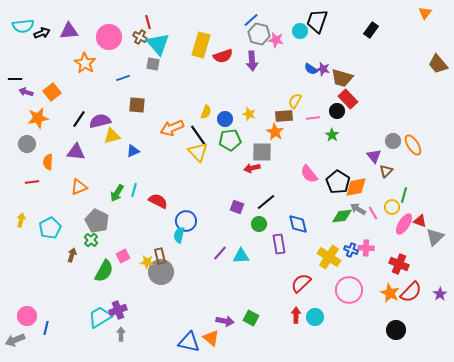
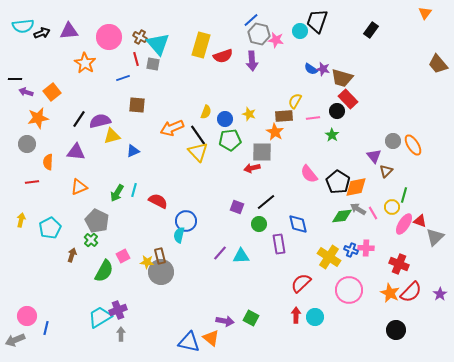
red line at (148, 22): moved 12 px left, 37 px down
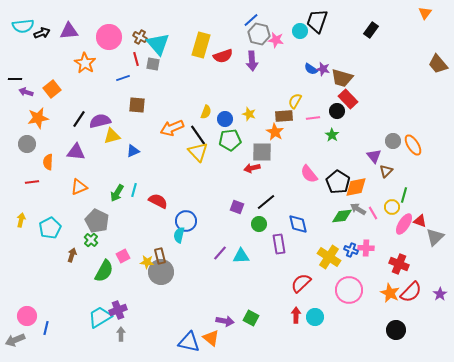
orange square at (52, 92): moved 3 px up
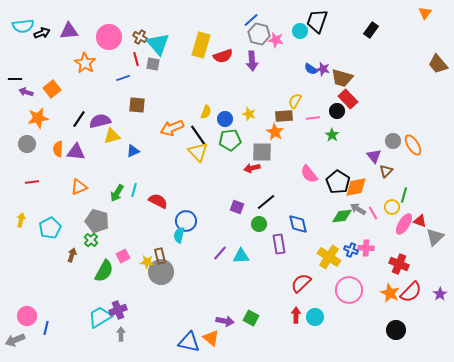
orange semicircle at (48, 162): moved 10 px right, 13 px up
gray pentagon at (97, 221): rotated 10 degrees counterclockwise
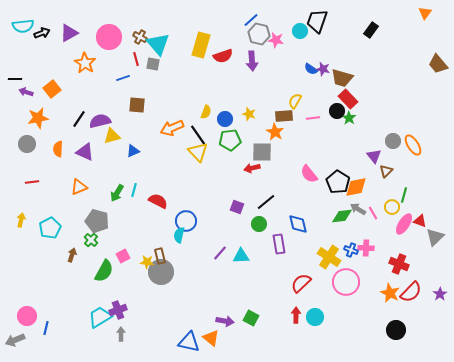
purple triangle at (69, 31): moved 2 px down; rotated 24 degrees counterclockwise
green star at (332, 135): moved 17 px right, 17 px up
purple triangle at (76, 152): moved 9 px right; rotated 18 degrees clockwise
pink circle at (349, 290): moved 3 px left, 8 px up
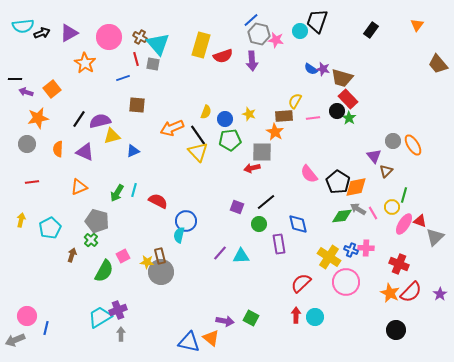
orange triangle at (425, 13): moved 8 px left, 12 px down
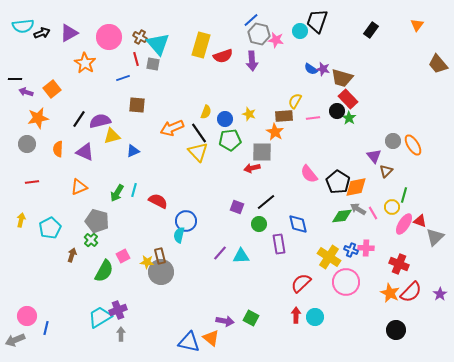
black line at (198, 135): moved 1 px right, 2 px up
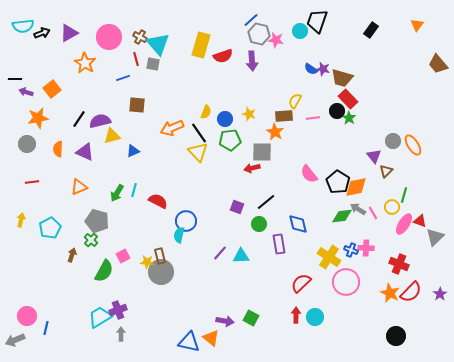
black circle at (396, 330): moved 6 px down
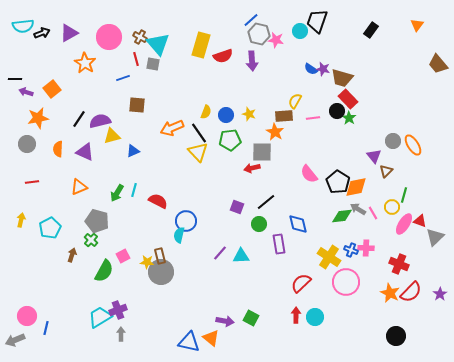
blue circle at (225, 119): moved 1 px right, 4 px up
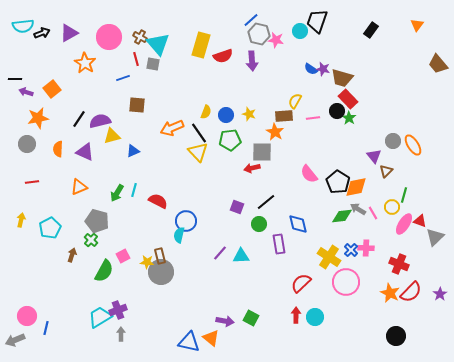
blue cross at (351, 250): rotated 24 degrees clockwise
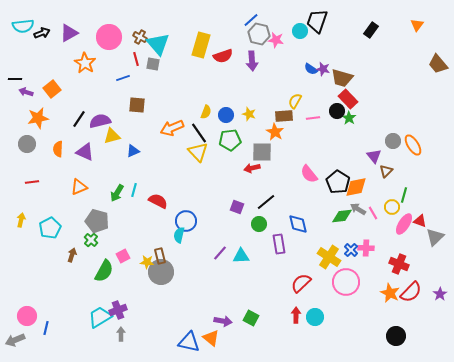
purple arrow at (225, 321): moved 2 px left
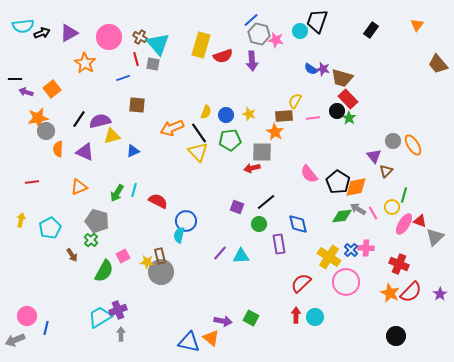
gray circle at (27, 144): moved 19 px right, 13 px up
brown arrow at (72, 255): rotated 128 degrees clockwise
